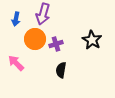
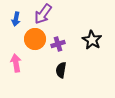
purple arrow: rotated 20 degrees clockwise
purple cross: moved 2 px right
pink arrow: rotated 36 degrees clockwise
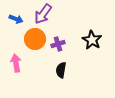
blue arrow: rotated 80 degrees counterclockwise
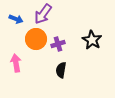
orange circle: moved 1 px right
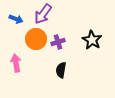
purple cross: moved 2 px up
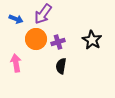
black semicircle: moved 4 px up
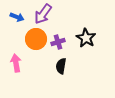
blue arrow: moved 1 px right, 2 px up
black star: moved 6 px left, 2 px up
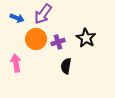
blue arrow: moved 1 px down
black semicircle: moved 5 px right
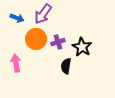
black star: moved 4 px left, 9 px down
